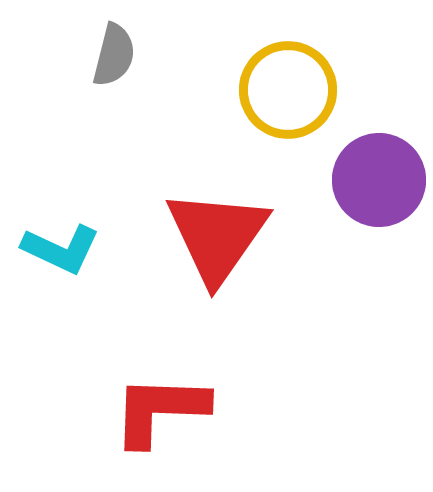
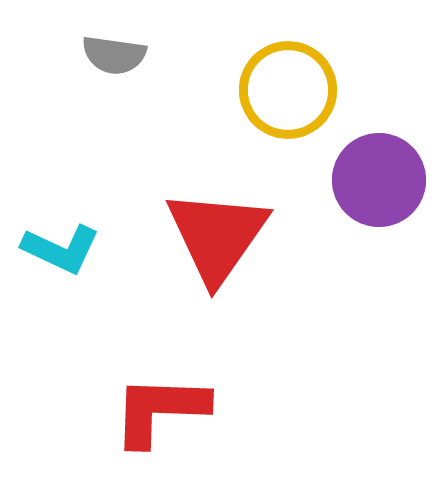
gray semicircle: rotated 84 degrees clockwise
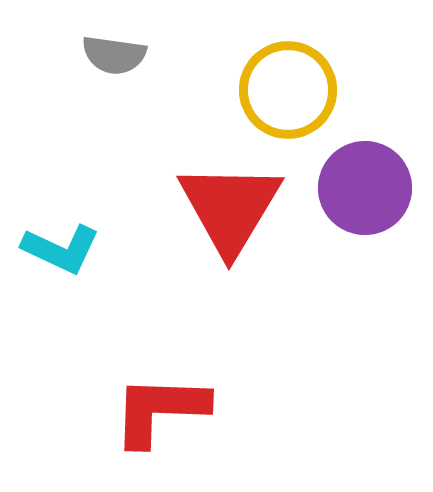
purple circle: moved 14 px left, 8 px down
red triangle: moved 13 px right, 28 px up; rotated 4 degrees counterclockwise
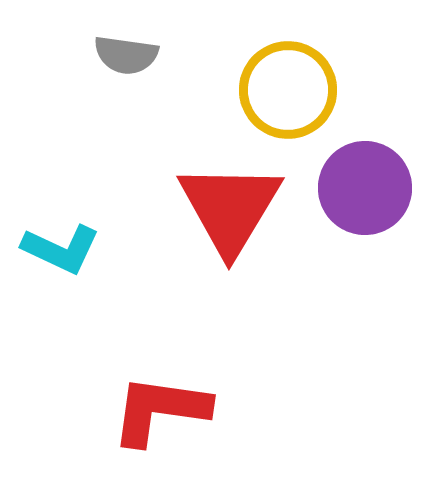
gray semicircle: moved 12 px right
red L-shape: rotated 6 degrees clockwise
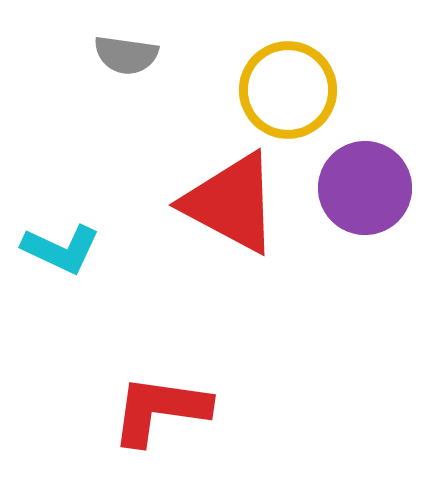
red triangle: moved 1 px right, 5 px up; rotated 33 degrees counterclockwise
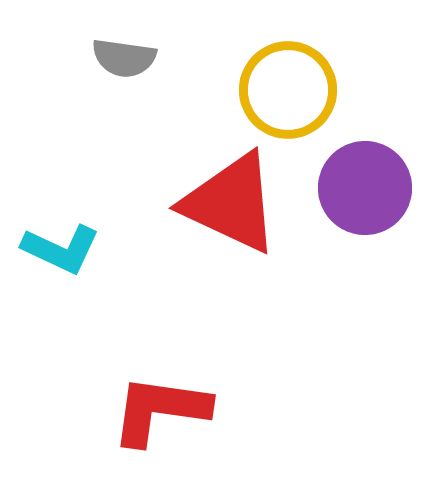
gray semicircle: moved 2 px left, 3 px down
red triangle: rotated 3 degrees counterclockwise
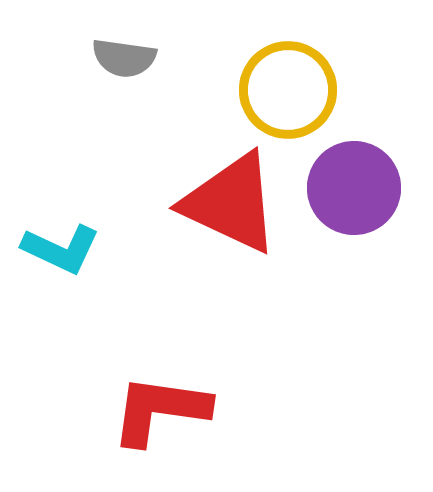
purple circle: moved 11 px left
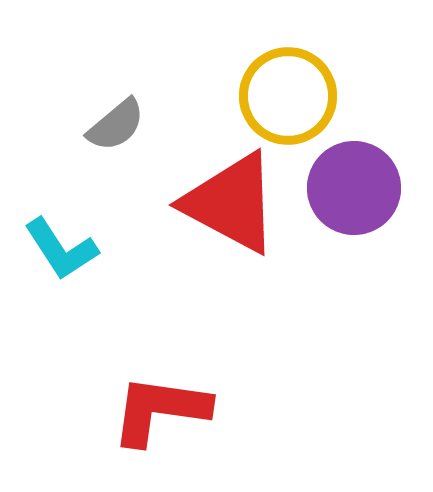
gray semicircle: moved 8 px left, 67 px down; rotated 48 degrees counterclockwise
yellow circle: moved 6 px down
red triangle: rotated 3 degrees clockwise
cyan L-shape: rotated 32 degrees clockwise
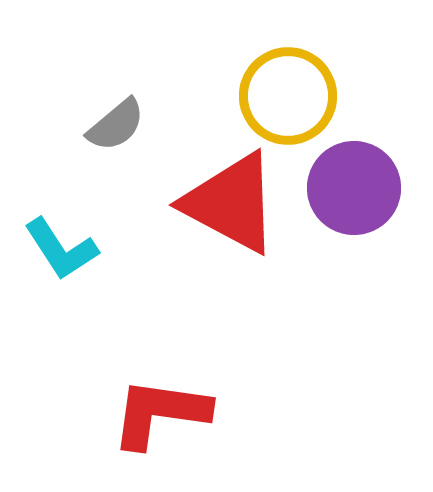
red L-shape: moved 3 px down
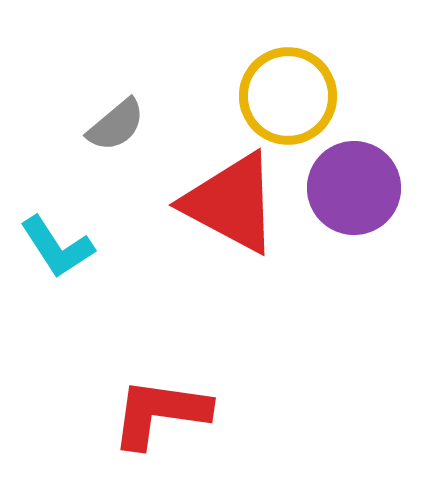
cyan L-shape: moved 4 px left, 2 px up
